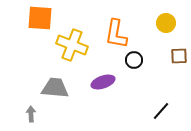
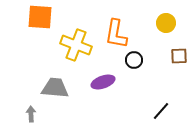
orange square: moved 1 px up
yellow cross: moved 4 px right
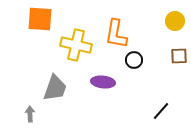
orange square: moved 2 px down
yellow circle: moved 9 px right, 2 px up
yellow cross: rotated 8 degrees counterclockwise
purple ellipse: rotated 25 degrees clockwise
gray trapezoid: rotated 104 degrees clockwise
gray arrow: moved 1 px left
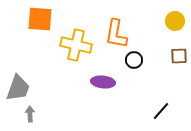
gray trapezoid: moved 37 px left
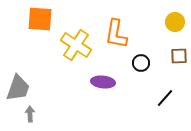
yellow circle: moved 1 px down
yellow cross: rotated 20 degrees clockwise
black circle: moved 7 px right, 3 px down
black line: moved 4 px right, 13 px up
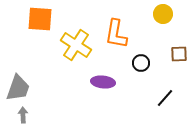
yellow circle: moved 12 px left, 8 px up
brown square: moved 2 px up
gray arrow: moved 7 px left, 1 px down
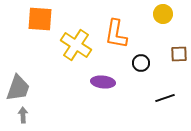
black line: rotated 30 degrees clockwise
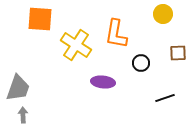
brown square: moved 1 px left, 1 px up
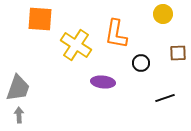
gray arrow: moved 4 px left
